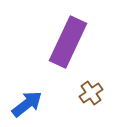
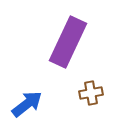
brown cross: rotated 25 degrees clockwise
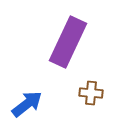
brown cross: rotated 15 degrees clockwise
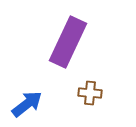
brown cross: moved 1 px left
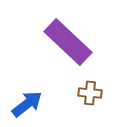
purple rectangle: rotated 72 degrees counterclockwise
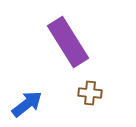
purple rectangle: rotated 15 degrees clockwise
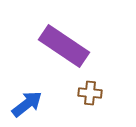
purple rectangle: moved 4 px left, 4 px down; rotated 24 degrees counterclockwise
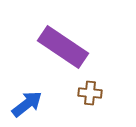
purple rectangle: moved 1 px left, 1 px down
